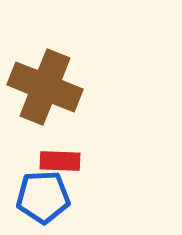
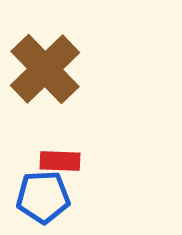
brown cross: moved 18 px up; rotated 24 degrees clockwise
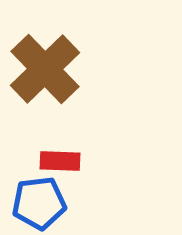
blue pentagon: moved 4 px left, 6 px down; rotated 4 degrees counterclockwise
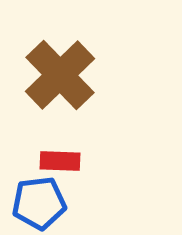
brown cross: moved 15 px right, 6 px down
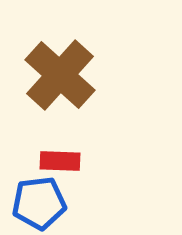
brown cross: rotated 4 degrees counterclockwise
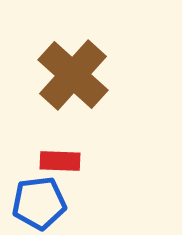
brown cross: moved 13 px right
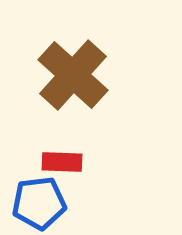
red rectangle: moved 2 px right, 1 px down
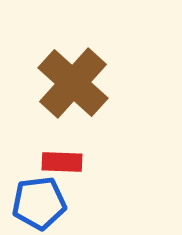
brown cross: moved 8 px down
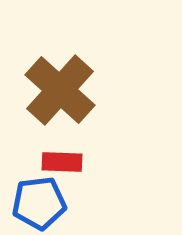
brown cross: moved 13 px left, 7 px down
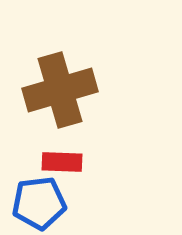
brown cross: rotated 32 degrees clockwise
